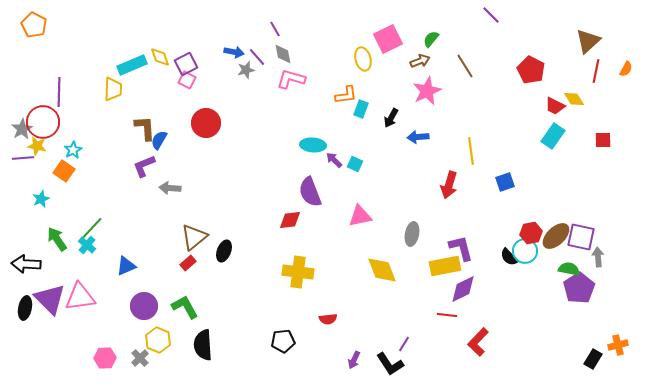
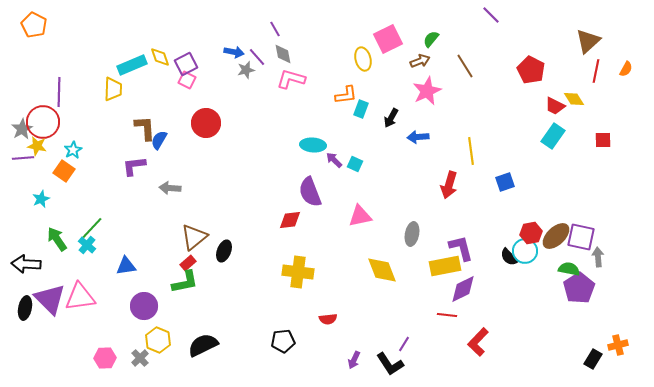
purple L-shape at (144, 166): moved 10 px left; rotated 15 degrees clockwise
blue triangle at (126, 266): rotated 15 degrees clockwise
green L-shape at (185, 307): moved 25 px up; rotated 108 degrees clockwise
black semicircle at (203, 345): rotated 68 degrees clockwise
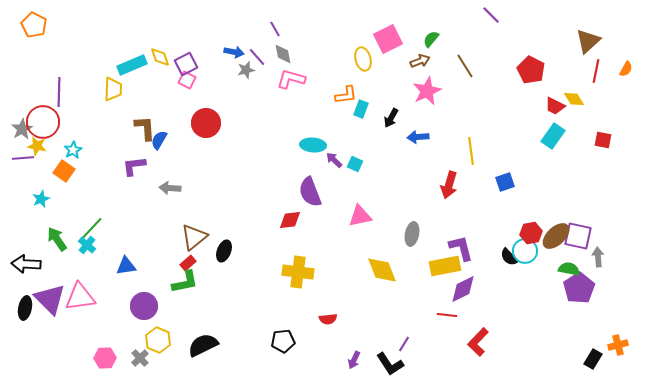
red square at (603, 140): rotated 12 degrees clockwise
purple square at (581, 237): moved 3 px left, 1 px up
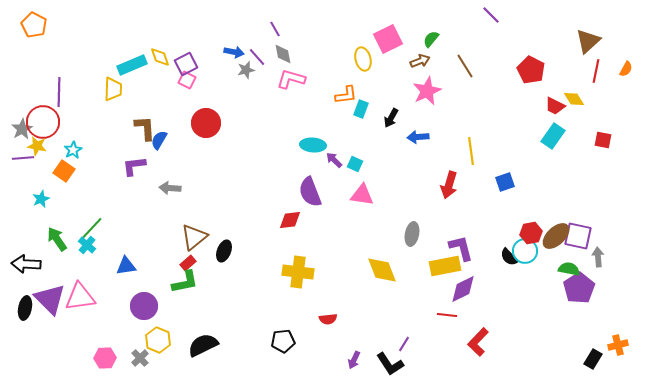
pink triangle at (360, 216): moved 2 px right, 21 px up; rotated 20 degrees clockwise
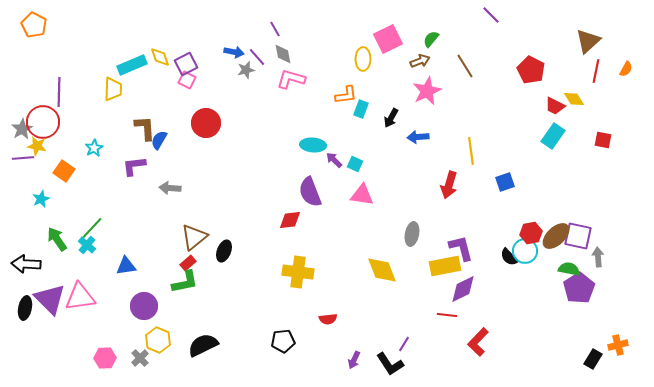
yellow ellipse at (363, 59): rotated 15 degrees clockwise
cyan star at (73, 150): moved 21 px right, 2 px up
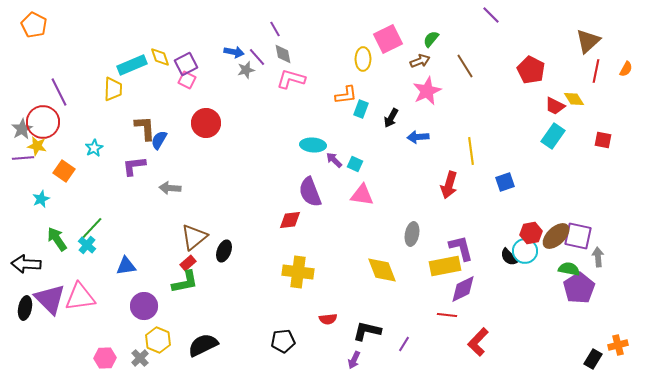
purple line at (59, 92): rotated 28 degrees counterclockwise
black L-shape at (390, 364): moved 23 px left, 33 px up; rotated 136 degrees clockwise
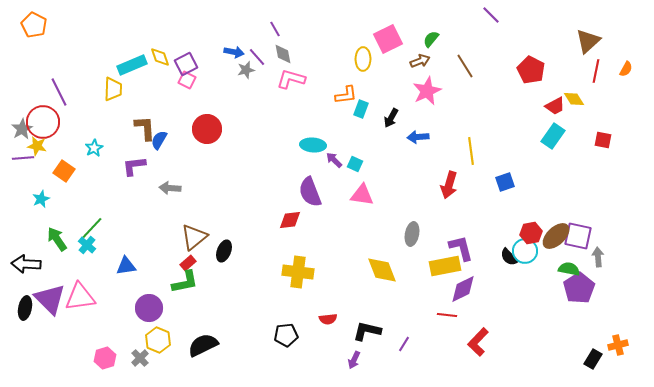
red trapezoid at (555, 106): rotated 55 degrees counterclockwise
red circle at (206, 123): moved 1 px right, 6 px down
purple circle at (144, 306): moved 5 px right, 2 px down
black pentagon at (283, 341): moved 3 px right, 6 px up
pink hexagon at (105, 358): rotated 15 degrees counterclockwise
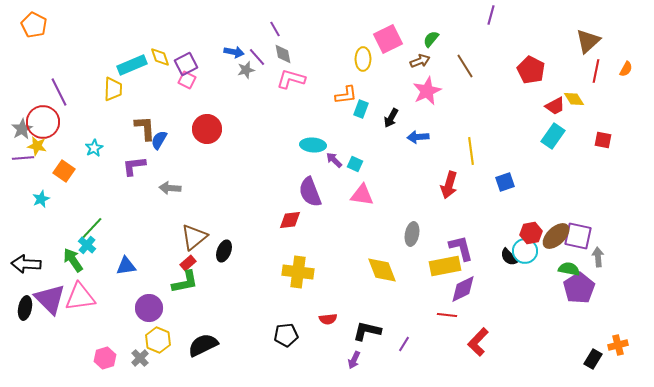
purple line at (491, 15): rotated 60 degrees clockwise
green arrow at (57, 239): moved 16 px right, 21 px down
